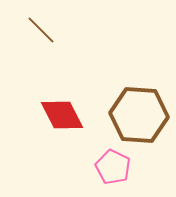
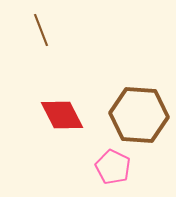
brown line: rotated 24 degrees clockwise
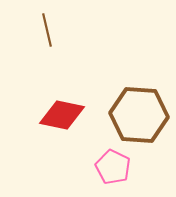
brown line: moved 6 px right; rotated 8 degrees clockwise
red diamond: rotated 51 degrees counterclockwise
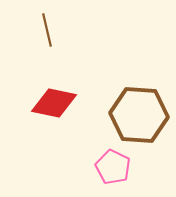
red diamond: moved 8 px left, 12 px up
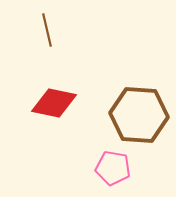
pink pentagon: moved 1 px down; rotated 16 degrees counterclockwise
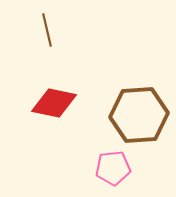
brown hexagon: rotated 8 degrees counterclockwise
pink pentagon: rotated 16 degrees counterclockwise
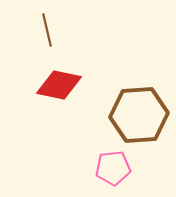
red diamond: moved 5 px right, 18 px up
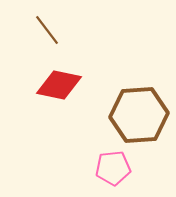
brown line: rotated 24 degrees counterclockwise
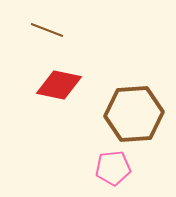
brown line: rotated 32 degrees counterclockwise
brown hexagon: moved 5 px left, 1 px up
